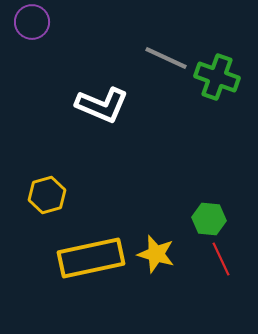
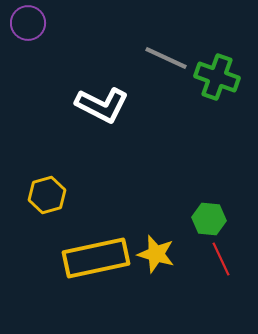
purple circle: moved 4 px left, 1 px down
white L-shape: rotated 4 degrees clockwise
yellow rectangle: moved 5 px right
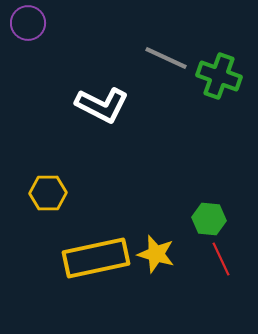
green cross: moved 2 px right, 1 px up
yellow hexagon: moved 1 px right, 2 px up; rotated 15 degrees clockwise
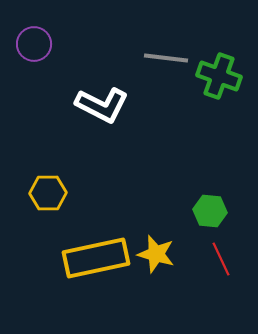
purple circle: moved 6 px right, 21 px down
gray line: rotated 18 degrees counterclockwise
green hexagon: moved 1 px right, 8 px up
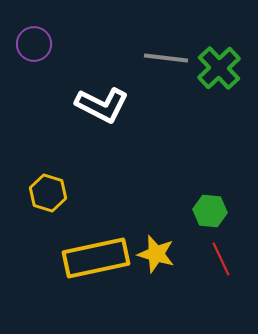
green cross: moved 8 px up; rotated 27 degrees clockwise
yellow hexagon: rotated 18 degrees clockwise
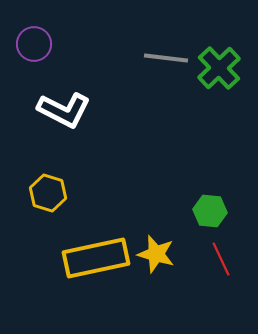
white L-shape: moved 38 px left, 5 px down
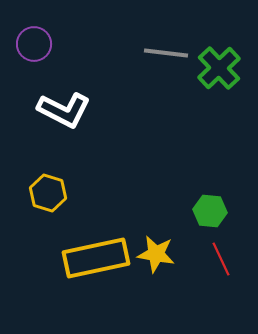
gray line: moved 5 px up
yellow star: rotated 6 degrees counterclockwise
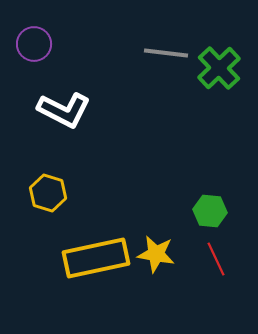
red line: moved 5 px left
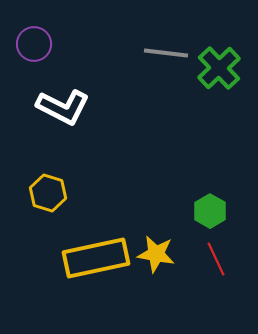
white L-shape: moved 1 px left, 3 px up
green hexagon: rotated 24 degrees clockwise
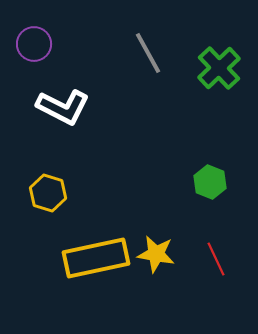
gray line: moved 18 px left; rotated 54 degrees clockwise
green hexagon: moved 29 px up; rotated 8 degrees counterclockwise
